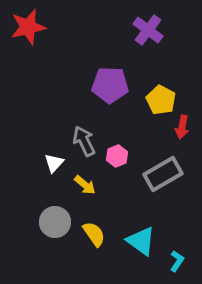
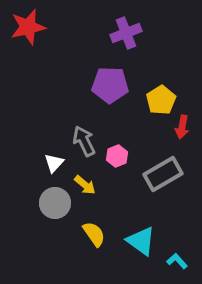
purple cross: moved 22 px left, 3 px down; rotated 32 degrees clockwise
yellow pentagon: rotated 12 degrees clockwise
gray circle: moved 19 px up
cyan L-shape: rotated 75 degrees counterclockwise
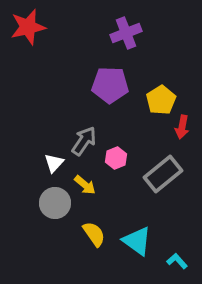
gray arrow: rotated 60 degrees clockwise
pink hexagon: moved 1 px left, 2 px down
gray rectangle: rotated 9 degrees counterclockwise
cyan triangle: moved 4 px left
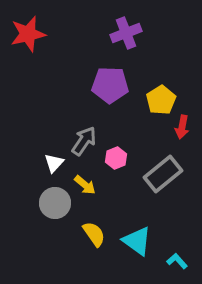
red star: moved 7 px down
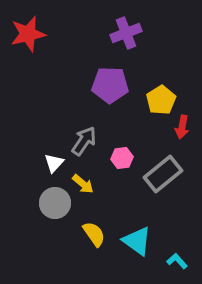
pink hexagon: moved 6 px right; rotated 15 degrees clockwise
yellow arrow: moved 2 px left, 1 px up
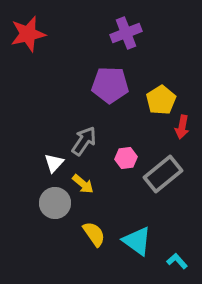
pink hexagon: moved 4 px right
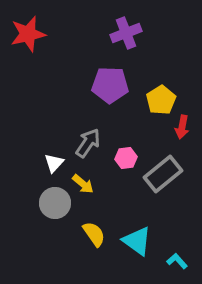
gray arrow: moved 4 px right, 2 px down
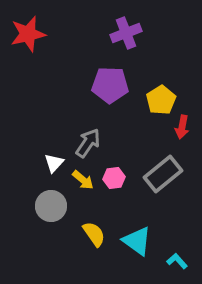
pink hexagon: moved 12 px left, 20 px down
yellow arrow: moved 4 px up
gray circle: moved 4 px left, 3 px down
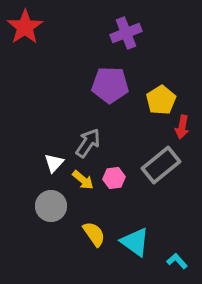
red star: moved 3 px left, 7 px up; rotated 21 degrees counterclockwise
gray rectangle: moved 2 px left, 9 px up
cyan triangle: moved 2 px left, 1 px down
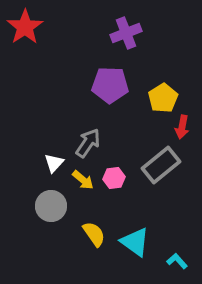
yellow pentagon: moved 2 px right, 2 px up
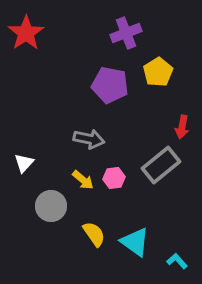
red star: moved 1 px right, 6 px down
purple pentagon: rotated 9 degrees clockwise
yellow pentagon: moved 5 px left, 26 px up
gray arrow: moved 1 px right, 4 px up; rotated 68 degrees clockwise
white triangle: moved 30 px left
